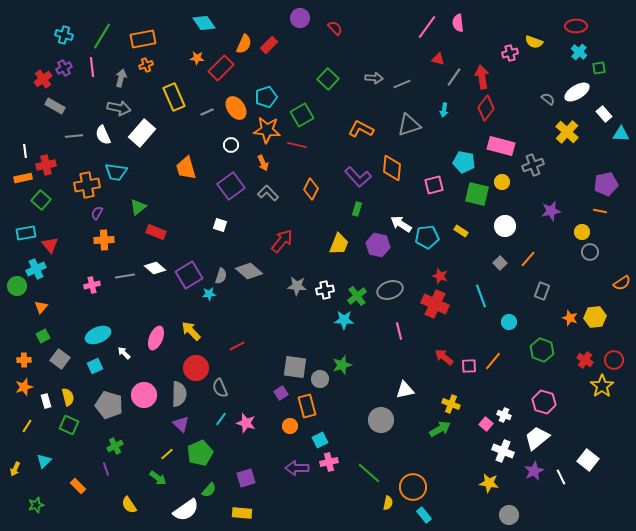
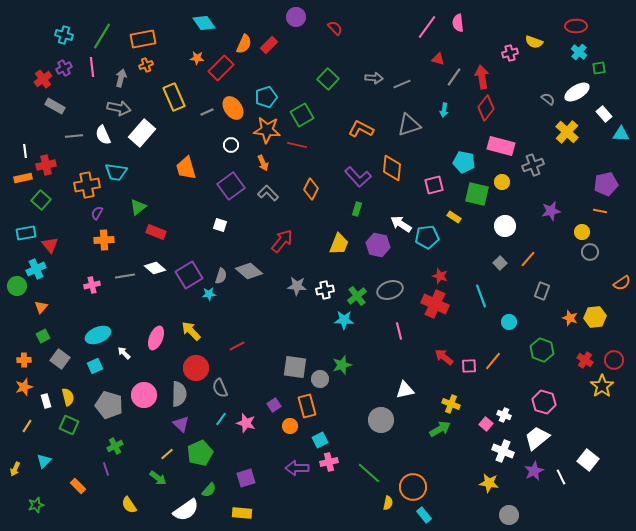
purple circle at (300, 18): moved 4 px left, 1 px up
orange ellipse at (236, 108): moved 3 px left
yellow rectangle at (461, 231): moved 7 px left, 14 px up
purple square at (281, 393): moved 7 px left, 12 px down
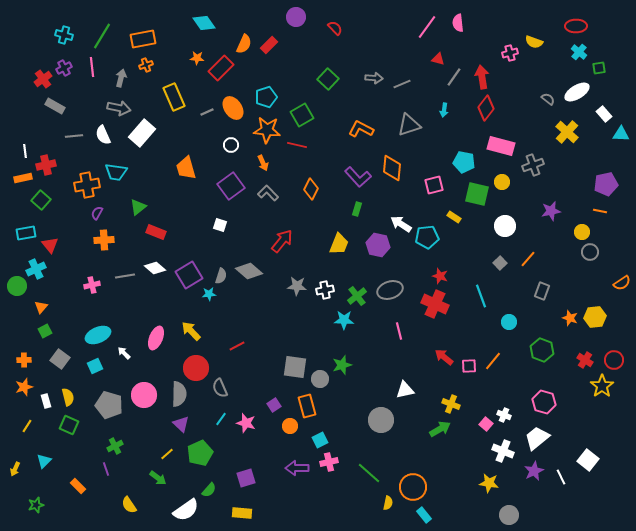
green square at (43, 336): moved 2 px right, 5 px up
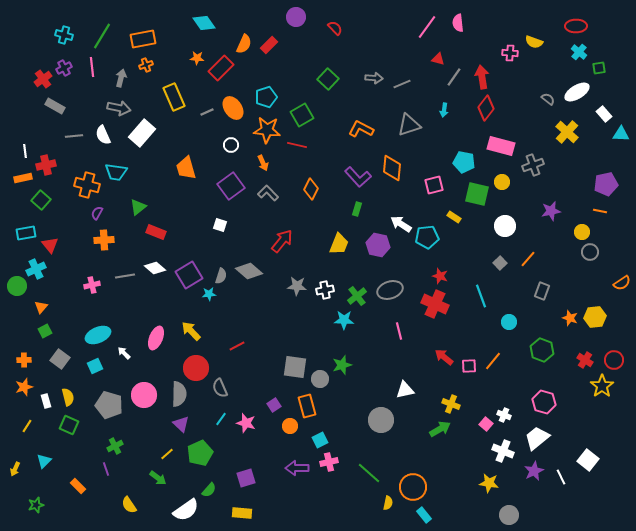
pink cross at (510, 53): rotated 21 degrees clockwise
orange cross at (87, 185): rotated 25 degrees clockwise
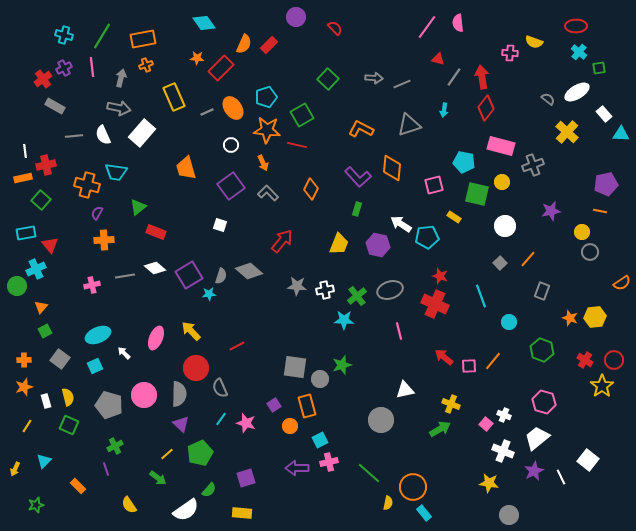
cyan rectangle at (424, 515): moved 2 px up
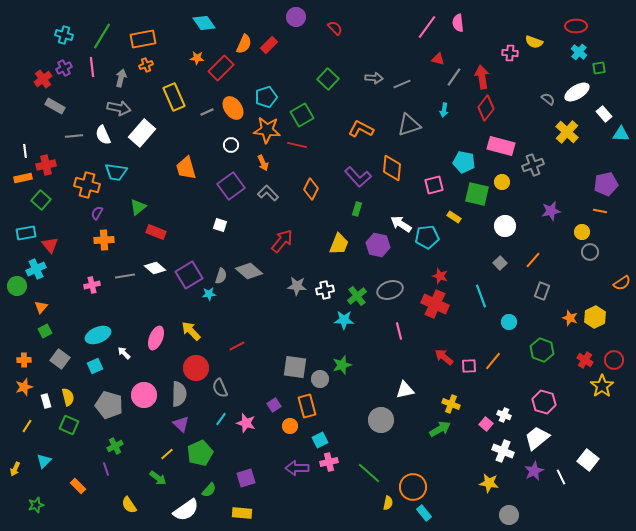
orange line at (528, 259): moved 5 px right, 1 px down
yellow hexagon at (595, 317): rotated 20 degrees counterclockwise
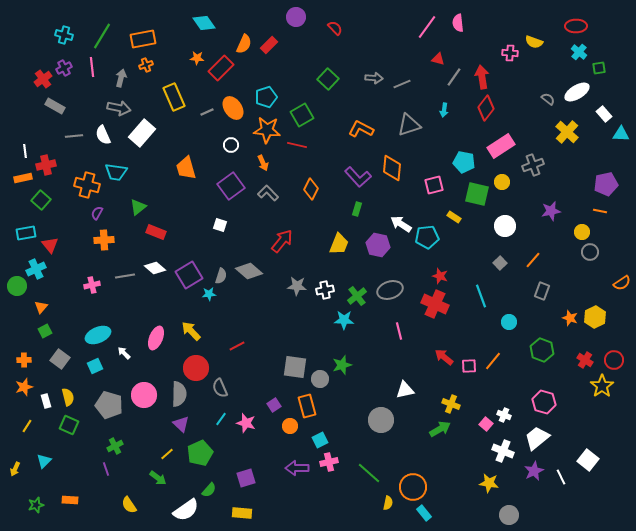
pink rectangle at (501, 146): rotated 48 degrees counterclockwise
orange rectangle at (78, 486): moved 8 px left, 14 px down; rotated 42 degrees counterclockwise
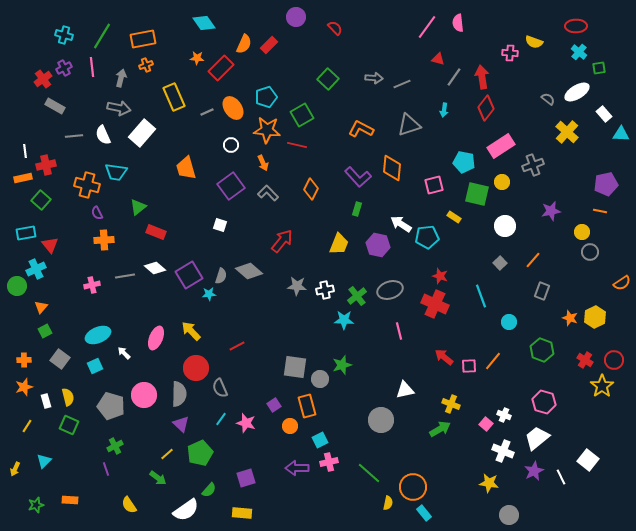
purple semicircle at (97, 213): rotated 56 degrees counterclockwise
gray pentagon at (109, 405): moved 2 px right, 1 px down
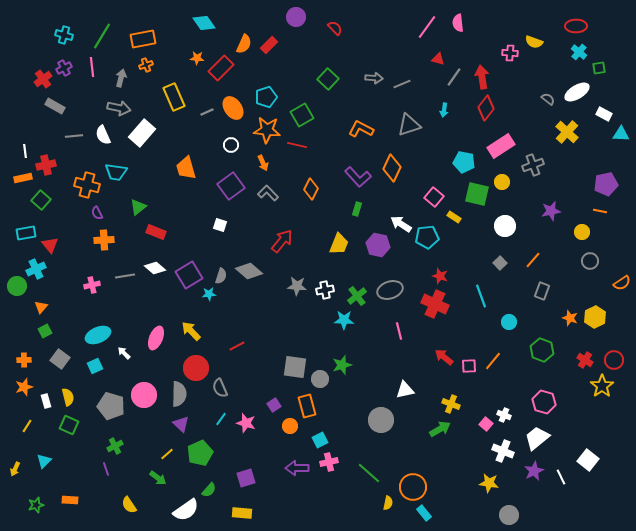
white rectangle at (604, 114): rotated 21 degrees counterclockwise
orange diamond at (392, 168): rotated 20 degrees clockwise
pink square at (434, 185): moved 12 px down; rotated 36 degrees counterclockwise
gray circle at (590, 252): moved 9 px down
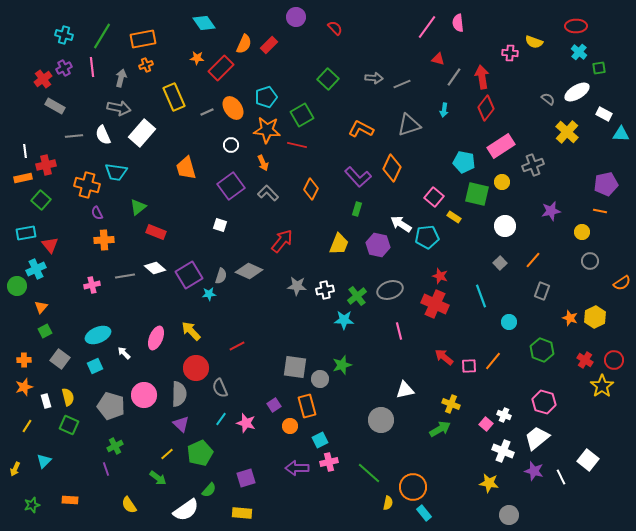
gray diamond at (249, 271): rotated 16 degrees counterclockwise
purple star at (534, 471): rotated 30 degrees counterclockwise
green star at (36, 505): moved 4 px left
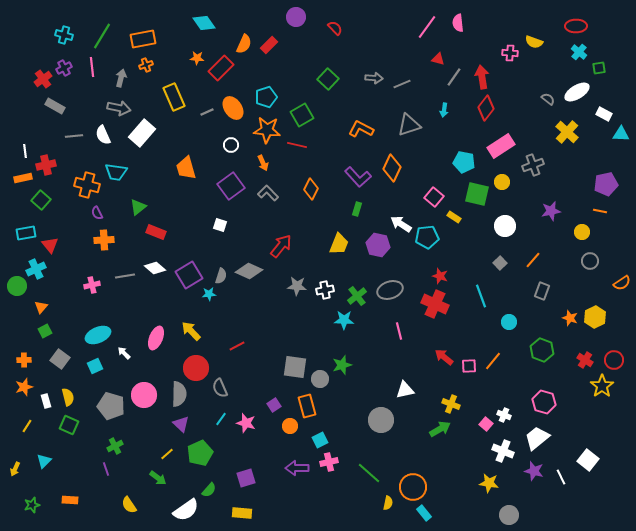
red arrow at (282, 241): moved 1 px left, 5 px down
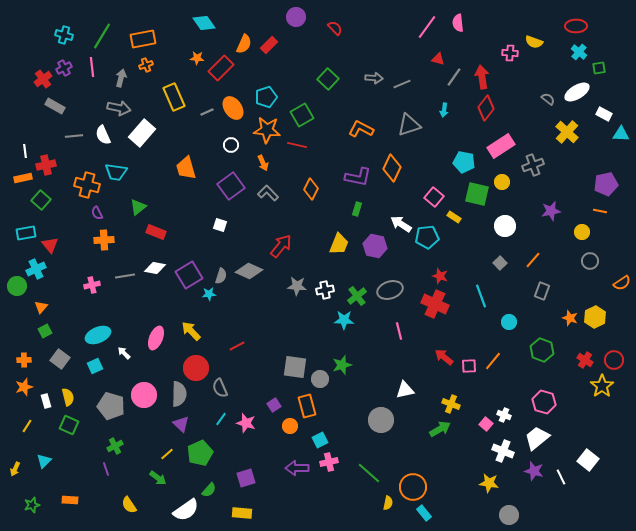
purple L-shape at (358, 177): rotated 36 degrees counterclockwise
purple hexagon at (378, 245): moved 3 px left, 1 px down
white diamond at (155, 268): rotated 30 degrees counterclockwise
